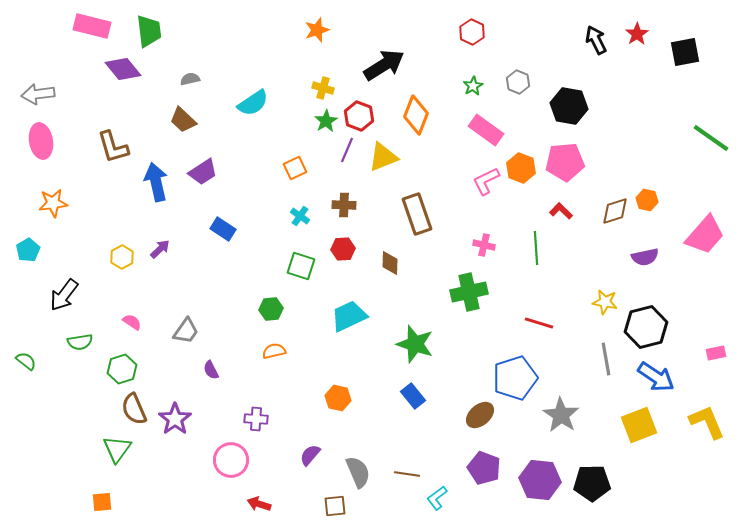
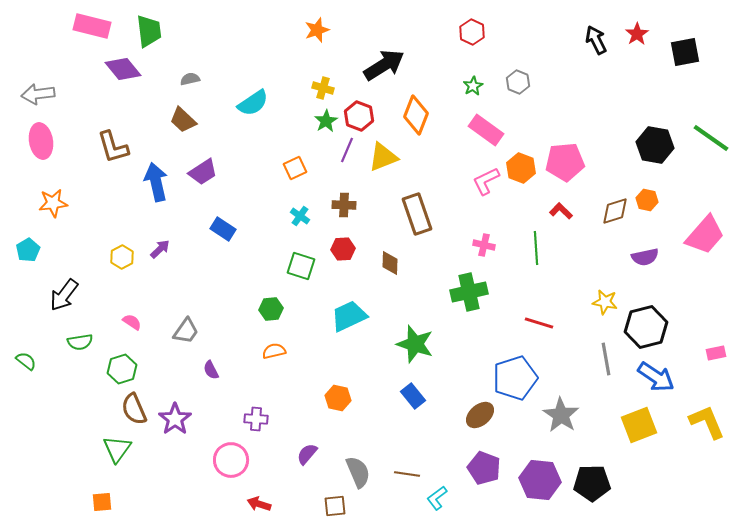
black hexagon at (569, 106): moved 86 px right, 39 px down
purple semicircle at (310, 455): moved 3 px left, 1 px up
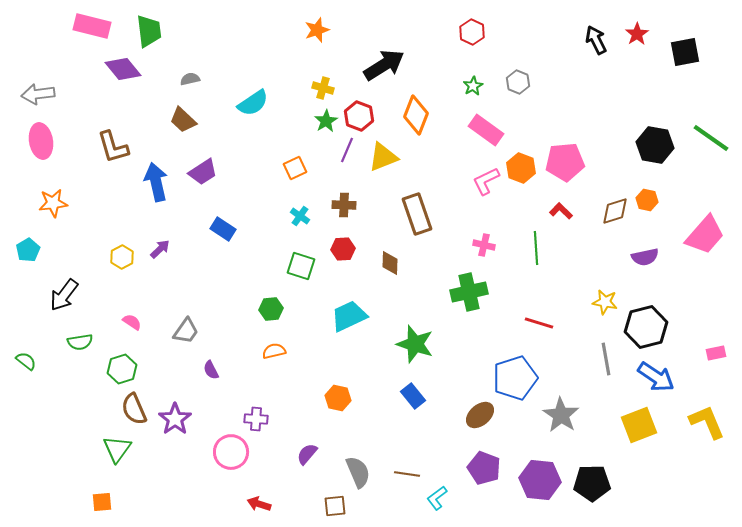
pink circle at (231, 460): moved 8 px up
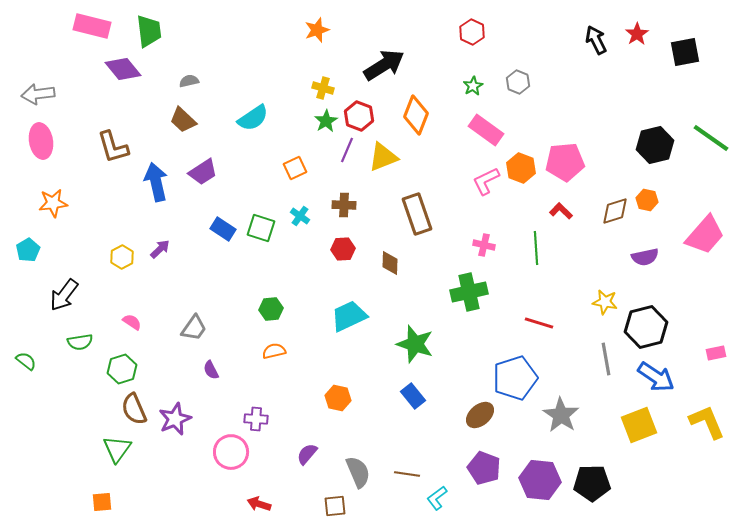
gray semicircle at (190, 79): moved 1 px left, 2 px down
cyan semicircle at (253, 103): moved 15 px down
black hexagon at (655, 145): rotated 24 degrees counterclockwise
green square at (301, 266): moved 40 px left, 38 px up
gray trapezoid at (186, 331): moved 8 px right, 3 px up
purple star at (175, 419): rotated 12 degrees clockwise
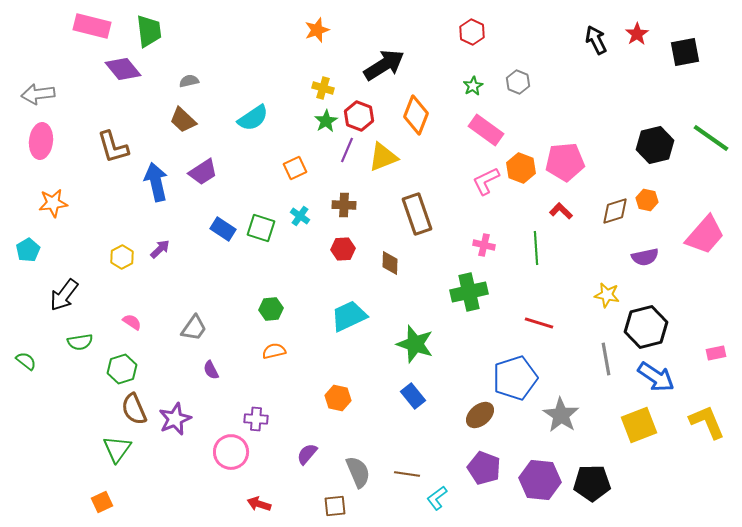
pink ellipse at (41, 141): rotated 16 degrees clockwise
yellow star at (605, 302): moved 2 px right, 7 px up
orange square at (102, 502): rotated 20 degrees counterclockwise
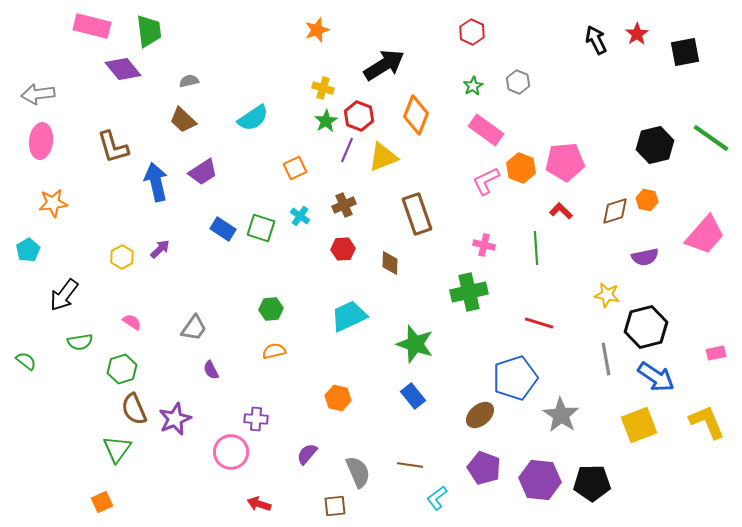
brown cross at (344, 205): rotated 25 degrees counterclockwise
brown line at (407, 474): moved 3 px right, 9 px up
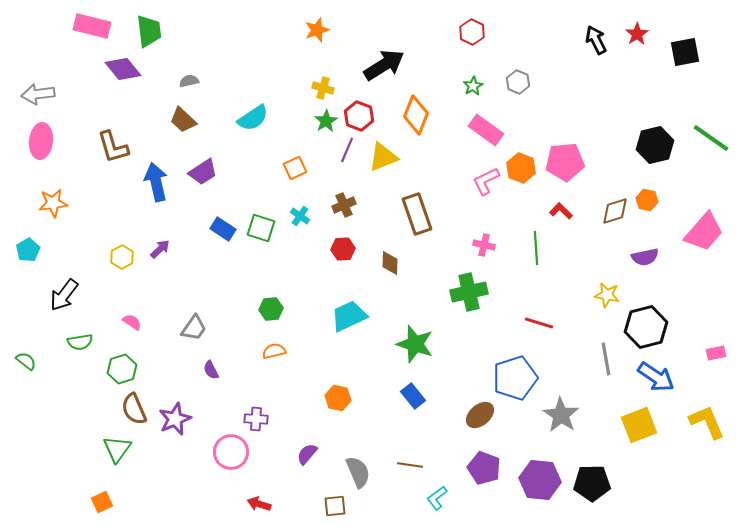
pink trapezoid at (705, 235): moved 1 px left, 3 px up
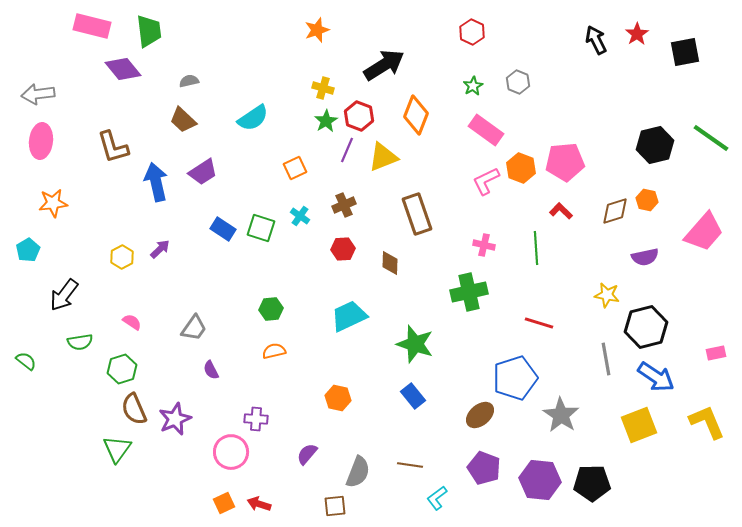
gray semicircle at (358, 472): rotated 44 degrees clockwise
orange square at (102, 502): moved 122 px right, 1 px down
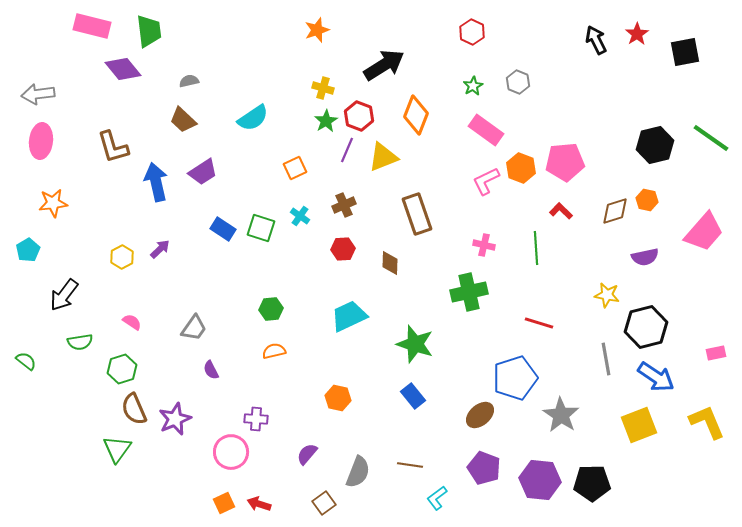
brown square at (335, 506): moved 11 px left, 3 px up; rotated 30 degrees counterclockwise
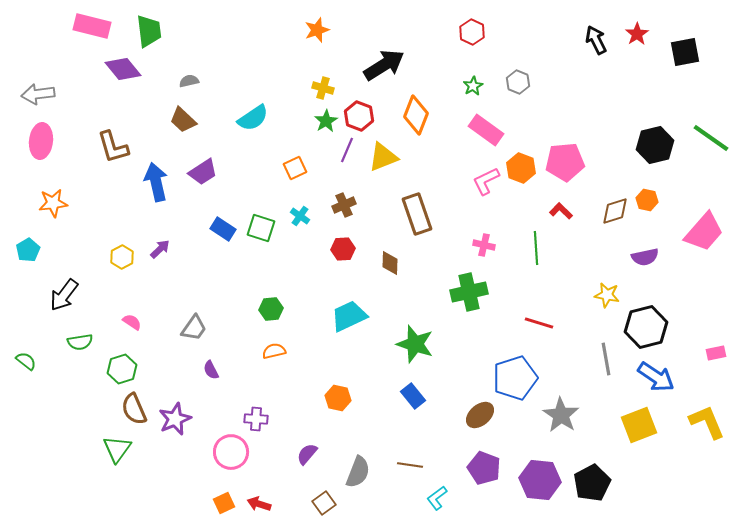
black pentagon at (592, 483): rotated 27 degrees counterclockwise
